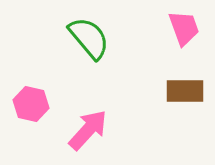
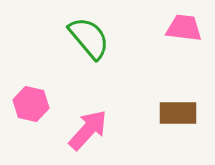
pink trapezoid: rotated 63 degrees counterclockwise
brown rectangle: moved 7 px left, 22 px down
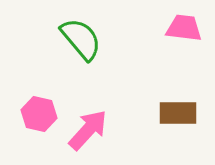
green semicircle: moved 8 px left, 1 px down
pink hexagon: moved 8 px right, 10 px down
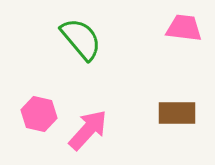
brown rectangle: moved 1 px left
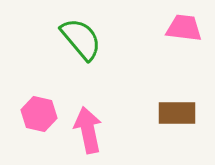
pink arrow: rotated 54 degrees counterclockwise
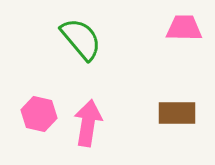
pink trapezoid: rotated 6 degrees counterclockwise
pink arrow: moved 7 px up; rotated 21 degrees clockwise
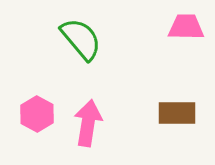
pink trapezoid: moved 2 px right, 1 px up
pink hexagon: moved 2 px left; rotated 16 degrees clockwise
